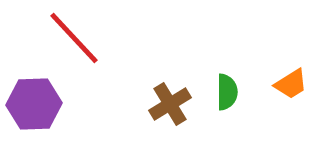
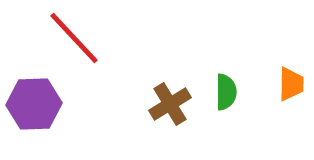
orange trapezoid: rotated 57 degrees counterclockwise
green semicircle: moved 1 px left
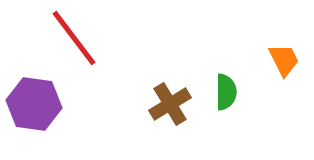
red line: rotated 6 degrees clockwise
orange trapezoid: moved 7 px left, 24 px up; rotated 27 degrees counterclockwise
purple hexagon: rotated 10 degrees clockwise
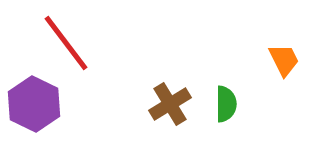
red line: moved 8 px left, 5 px down
green semicircle: moved 12 px down
purple hexagon: rotated 18 degrees clockwise
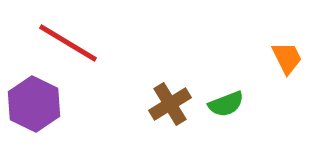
red line: moved 2 px right; rotated 22 degrees counterclockwise
orange trapezoid: moved 3 px right, 2 px up
green semicircle: rotated 69 degrees clockwise
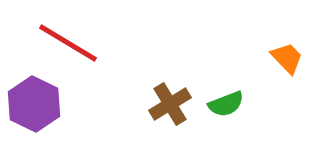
orange trapezoid: rotated 18 degrees counterclockwise
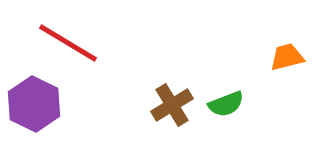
orange trapezoid: moved 1 px up; rotated 60 degrees counterclockwise
brown cross: moved 2 px right, 1 px down
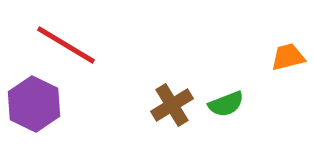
red line: moved 2 px left, 2 px down
orange trapezoid: moved 1 px right
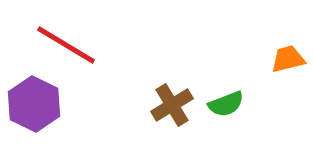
orange trapezoid: moved 2 px down
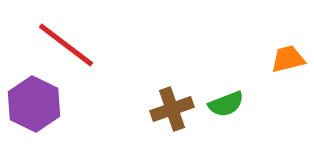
red line: rotated 6 degrees clockwise
brown cross: moved 4 px down; rotated 12 degrees clockwise
